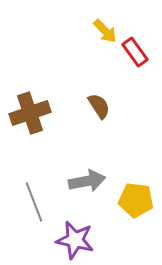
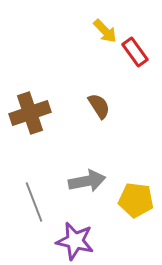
purple star: moved 1 px down
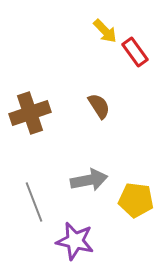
gray arrow: moved 2 px right, 1 px up
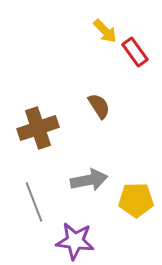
brown cross: moved 8 px right, 15 px down
yellow pentagon: rotated 8 degrees counterclockwise
purple star: rotated 6 degrees counterclockwise
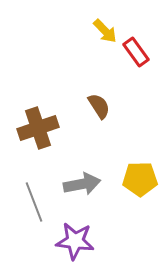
red rectangle: moved 1 px right
gray arrow: moved 7 px left, 4 px down
yellow pentagon: moved 4 px right, 21 px up
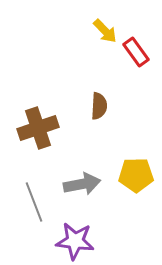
brown semicircle: rotated 36 degrees clockwise
yellow pentagon: moved 4 px left, 4 px up
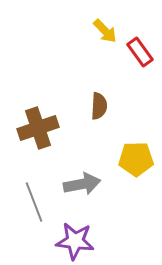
red rectangle: moved 4 px right
yellow pentagon: moved 16 px up
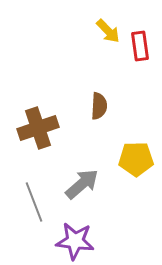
yellow arrow: moved 3 px right
red rectangle: moved 6 px up; rotated 28 degrees clockwise
gray arrow: rotated 30 degrees counterclockwise
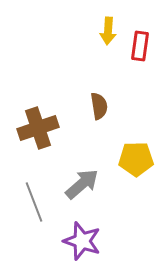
yellow arrow: rotated 48 degrees clockwise
red rectangle: rotated 16 degrees clockwise
brown semicircle: rotated 12 degrees counterclockwise
purple star: moved 7 px right; rotated 12 degrees clockwise
